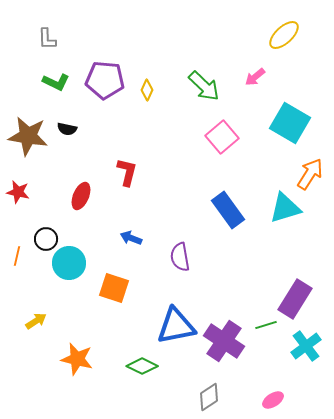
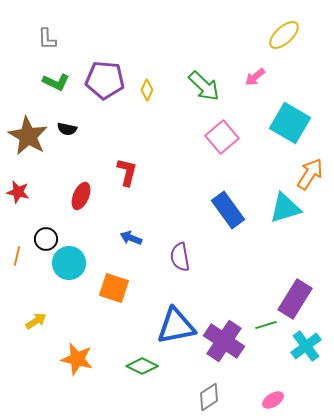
brown star: rotated 21 degrees clockwise
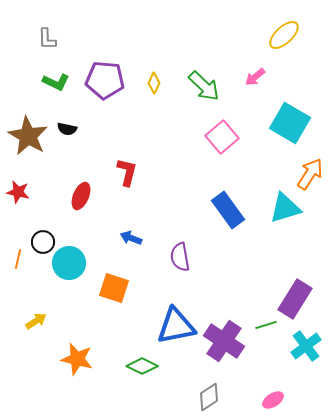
yellow diamond: moved 7 px right, 7 px up
black circle: moved 3 px left, 3 px down
orange line: moved 1 px right, 3 px down
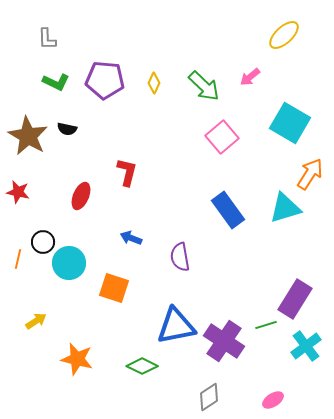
pink arrow: moved 5 px left
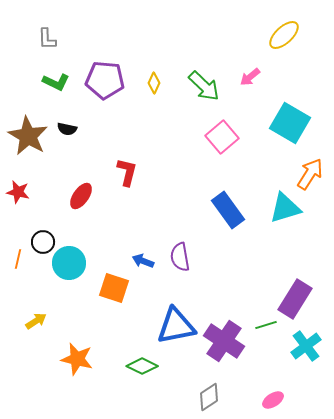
red ellipse: rotated 12 degrees clockwise
blue arrow: moved 12 px right, 23 px down
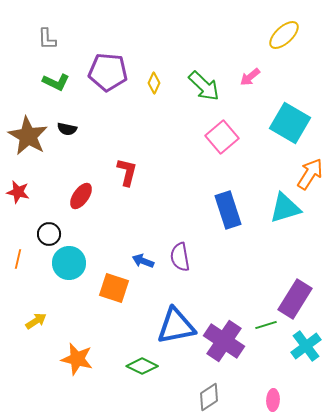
purple pentagon: moved 3 px right, 8 px up
blue rectangle: rotated 18 degrees clockwise
black circle: moved 6 px right, 8 px up
pink ellipse: rotated 55 degrees counterclockwise
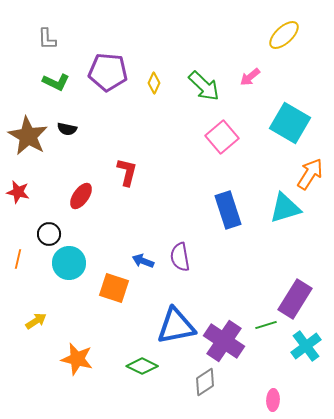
gray diamond: moved 4 px left, 15 px up
